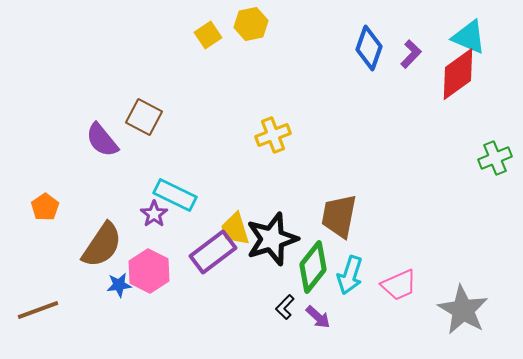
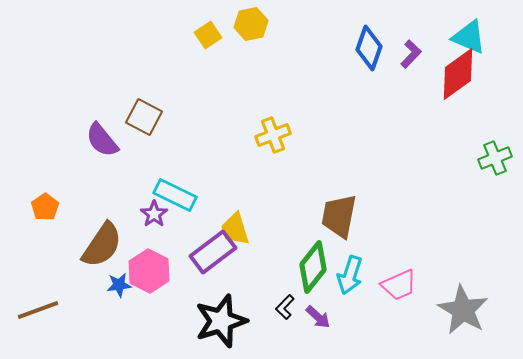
black star: moved 51 px left, 82 px down
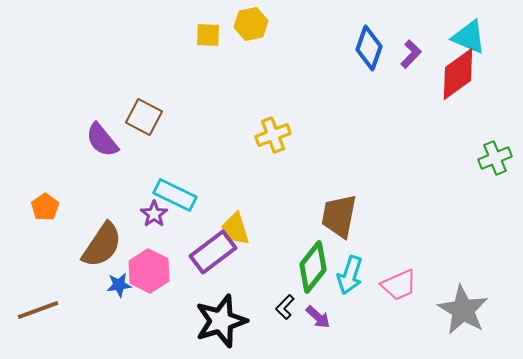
yellow square: rotated 36 degrees clockwise
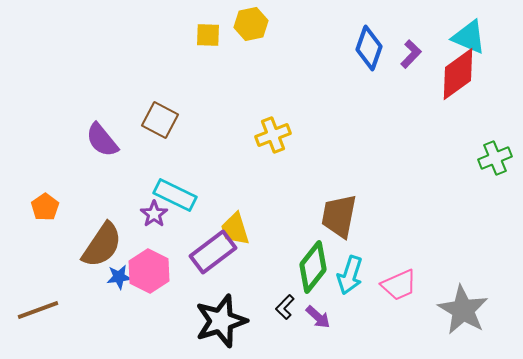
brown square: moved 16 px right, 3 px down
blue star: moved 8 px up
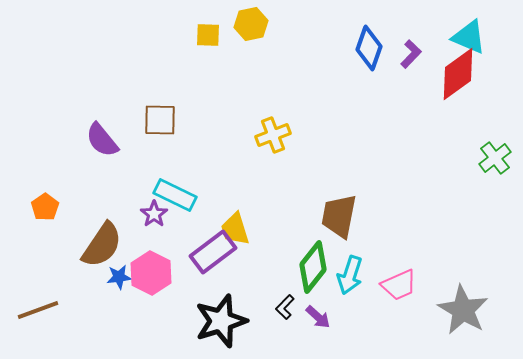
brown square: rotated 27 degrees counterclockwise
green cross: rotated 16 degrees counterclockwise
pink hexagon: moved 2 px right, 2 px down
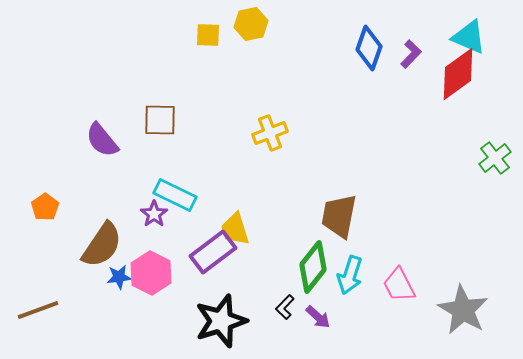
yellow cross: moved 3 px left, 2 px up
pink trapezoid: rotated 87 degrees clockwise
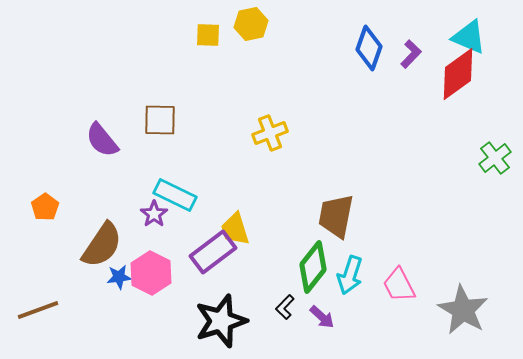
brown trapezoid: moved 3 px left
purple arrow: moved 4 px right
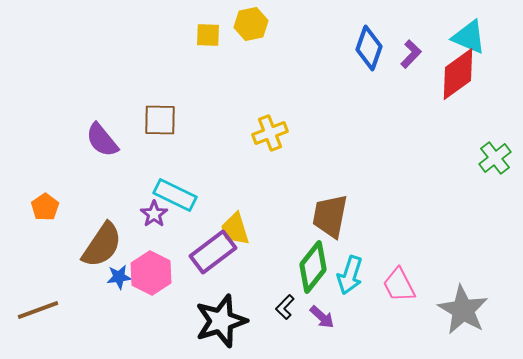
brown trapezoid: moved 6 px left
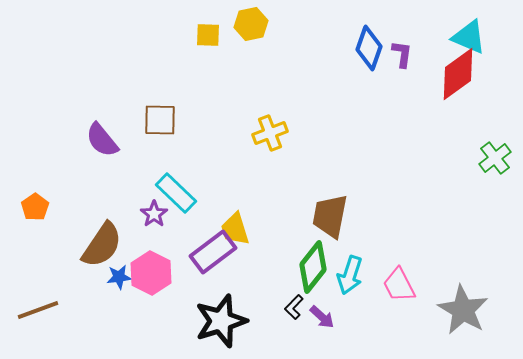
purple L-shape: moved 9 px left; rotated 36 degrees counterclockwise
cyan rectangle: moved 1 px right, 2 px up; rotated 18 degrees clockwise
orange pentagon: moved 10 px left
black L-shape: moved 9 px right
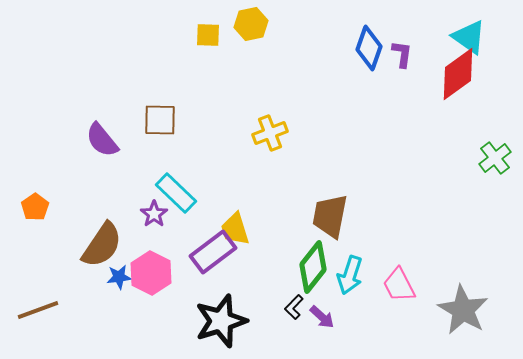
cyan triangle: rotated 12 degrees clockwise
